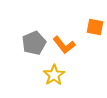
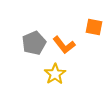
orange square: moved 1 px left
yellow star: moved 1 px right, 1 px up
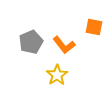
gray pentagon: moved 3 px left, 1 px up
yellow star: moved 2 px right, 1 px down
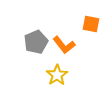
orange square: moved 3 px left, 3 px up
gray pentagon: moved 5 px right
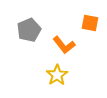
orange square: moved 1 px left, 1 px up
gray pentagon: moved 7 px left, 12 px up
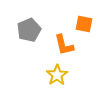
orange square: moved 6 px left, 1 px down
orange L-shape: rotated 25 degrees clockwise
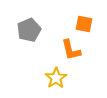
orange L-shape: moved 7 px right, 5 px down
yellow star: moved 1 px left, 3 px down
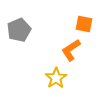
gray pentagon: moved 10 px left
orange L-shape: rotated 70 degrees clockwise
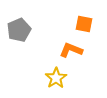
orange L-shape: rotated 55 degrees clockwise
